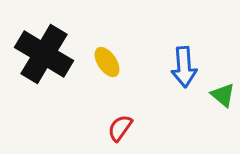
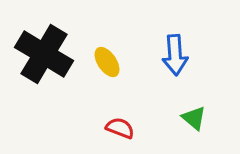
blue arrow: moved 9 px left, 12 px up
green triangle: moved 29 px left, 23 px down
red semicircle: rotated 76 degrees clockwise
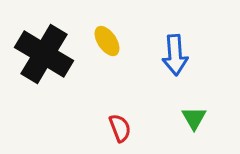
yellow ellipse: moved 21 px up
green triangle: rotated 20 degrees clockwise
red semicircle: rotated 48 degrees clockwise
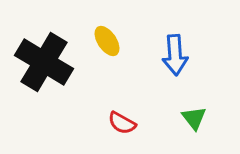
black cross: moved 8 px down
green triangle: rotated 8 degrees counterclockwise
red semicircle: moved 2 px right, 5 px up; rotated 140 degrees clockwise
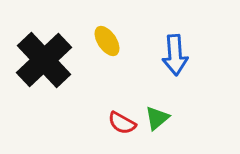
black cross: moved 2 px up; rotated 16 degrees clockwise
green triangle: moved 37 px left; rotated 28 degrees clockwise
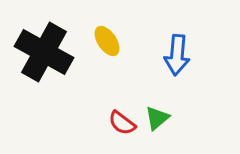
blue arrow: moved 2 px right; rotated 9 degrees clockwise
black cross: moved 8 px up; rotated 18 degrees counterclockwise
red semicircle: rotated 8 degrees clockwise
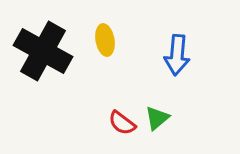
yellow ellipse: moved 2 px left, 1 px up; rotated 24 degrees clockwise
black cross: moved 1 px left, 1 px up
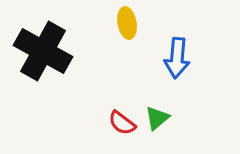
yellow ellipse: moved 22 px right, 17 px up
blue arrow: moved 3 px down
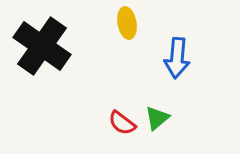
black cross: moved 1 px left, 5 px up; rotated 6 degrees clockwise
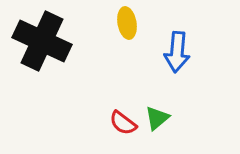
black cross: moved 5 px up; rotated 10 degrees counterclockwise
blue arrow: moved 6 px up
red semicircle: moved 1 px right
